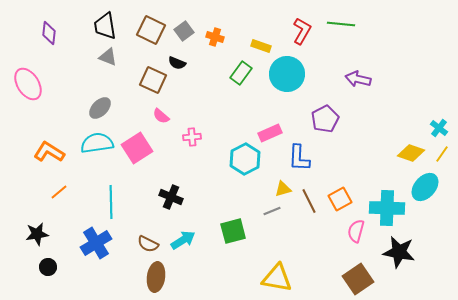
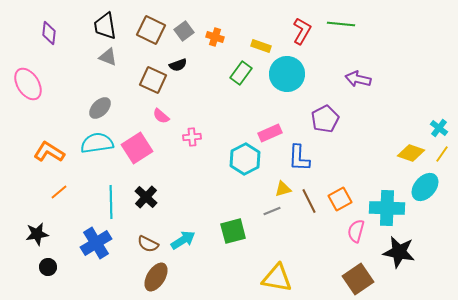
black semicircle at (177, 63): moved 1 px right, 2 px down; rotated 42 degrees counterclockwise
black cross at (171, 197): moved 25 px left; rotated 20 degrees clockwise
brown ellipse at (156, 277): rotated 24 degrees clockwise
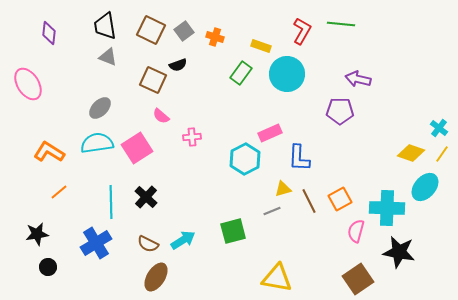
purple pentagon at (325, 119): moved 15 px right, 8 px up; rotated 28 degrees clockwise
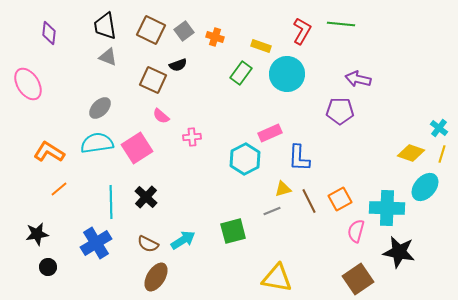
yellow line at (442, 154): rotated 18 degrees counterclockwise
orange line at (59, 192): moved 3 px up
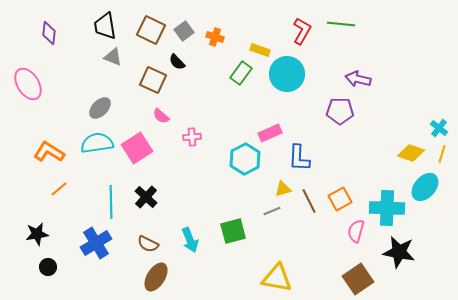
yellow rectangle at (261, 46): moved 1 px left, 4 px down
gray triangle at (108, 57): moved 5 px right
black semicircle at (178, 65): moved 1 px left, 3 px up; rotated 66 degrees clockwise
cyan arrow at (183, 240): moved 7 px right; rotated 100 degrees clockwise
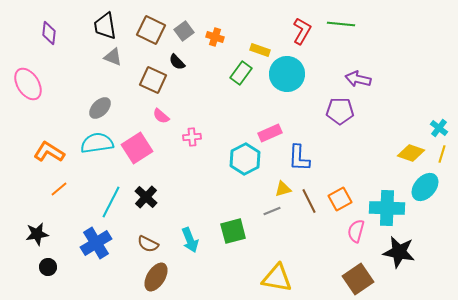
cyan line at (111, 202): rotated 28 degrees clockwise
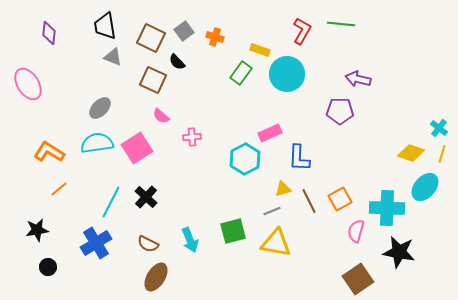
brown square at (151, 30): moved 8 px down
black star at (37, 234): moved 4 px up
yellow triangle at (277, 278): moved 1 px left, 35 px up
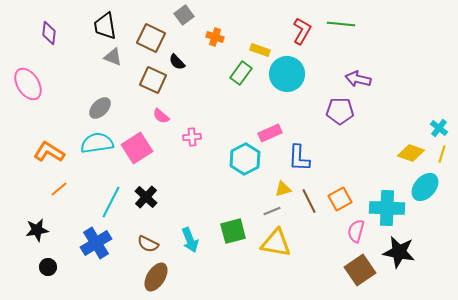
gray square at (184, 31): moved 16 px up
brown square at (358, 279): moved 2 px right, 9 px up
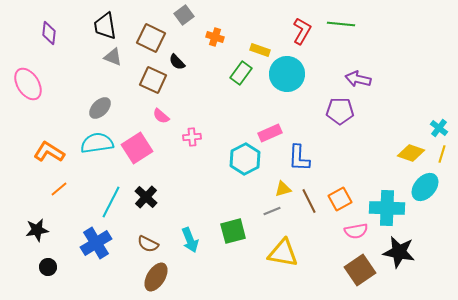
pink semicircle at (356, 231): rotated 115 degrees counterclockwise
yellow triangle at (276, 243): moved 7 px right, 10 px down
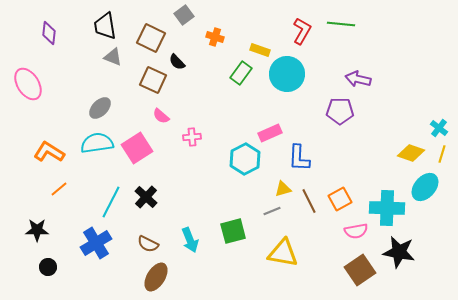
black star at (37, 230): rotated 10 degrees clockwise
